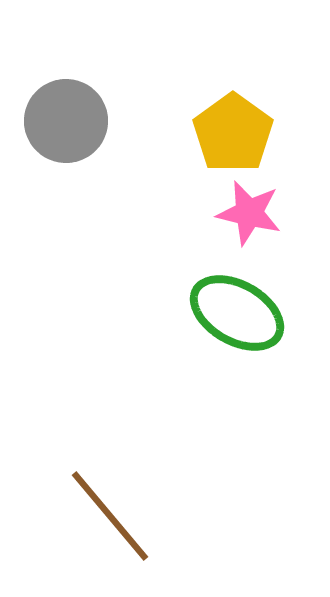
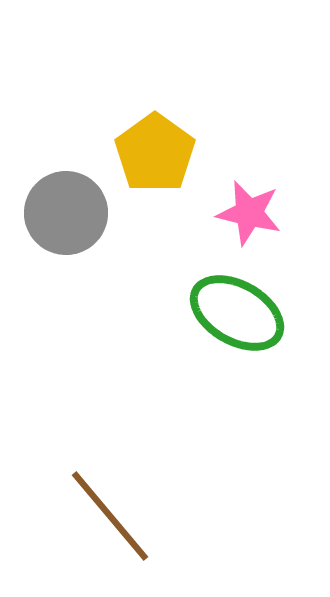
gray circle: moved 92 px down
yellow pentagon: moved 78 px left, 20 px down
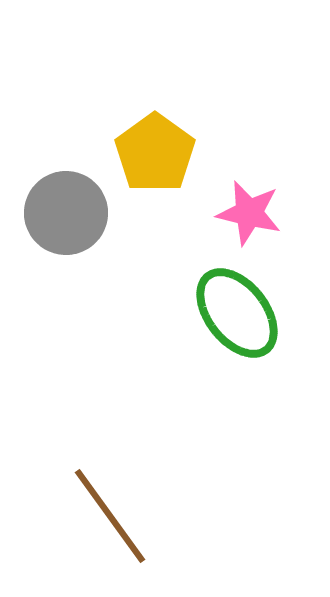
green ellipse: rotated 22 degrees clockwise
brown line: rotated 4 degrees clockwise
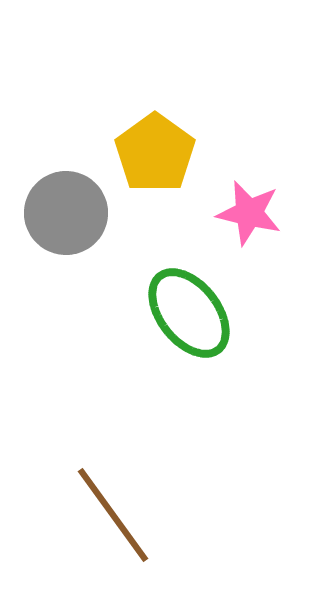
green ellipse: moved 48 px left
brown line: moved 3 px right, 1 px up
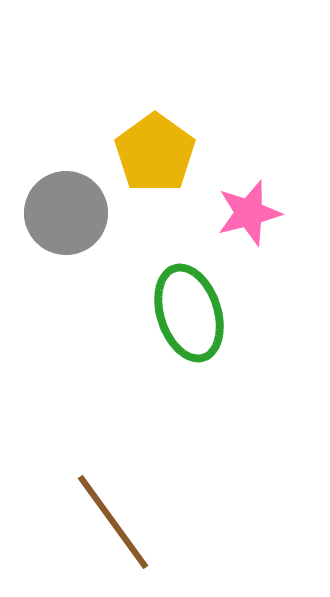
pink star: rotated 28 degrees counterclockwise
green ellipse: rotated 20 degrees clockwise
brown line: moved 7 px down
